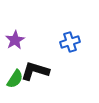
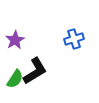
blue cross: moved 4 px right, 3 px up
black L-shape: rotated 132 degrees clockwise
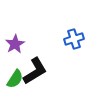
purple star: moved 4 px down
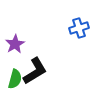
blue cross: moved 5 px right, 11 px up
green semicircle: rotated 18 degrees counterclockwise
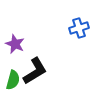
purple star: rotated 18 degrees counterclockwise
green semicircle: moved 2 px left, 1 px down
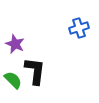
black L-shape: rotated 52 degrees counterclockwise
green semicircle: rotated 60 degrees counterclockwise
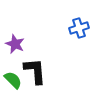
black L-shape: rotated 12 degrees counterclockwise
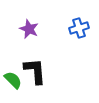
purple star: moved 14 px right, 15 px up
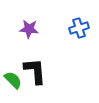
purple star: rotated 18 degrees counterclockwise
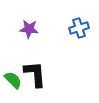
black L-shape: moved 3 px down
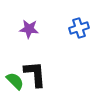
green semicircle: moved 2 px right, 1 px down
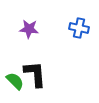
blue cross: rotated 30 degrees clockwise
